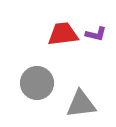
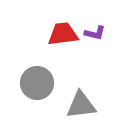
purple L-shape: moved 1 px left, 1 px up
gray triangle: moved 1 px down
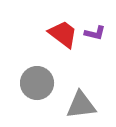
red trapezoid: rotated 44 degrees clockwise
